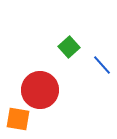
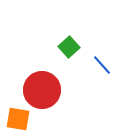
red circle: moved 2 px right
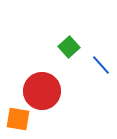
blue line: moved 1 px left
red circle: moved 1 px down
